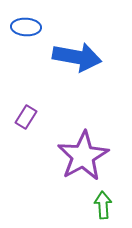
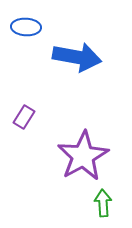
purple rectangle: moved 2 px left
green arrow: moved 2 px up
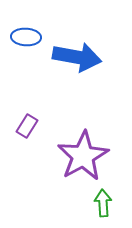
blue ellipse: moved 10 px down
purple rectangle: moved 3 px right, 9 px down
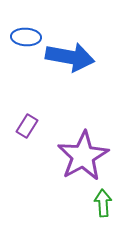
blue arrow: moved 7 px left
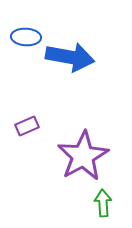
purple rectangle: rotated 35 degrees clockwise
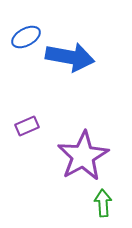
blue ellipse: rotated 32 degrees counterclockwise
